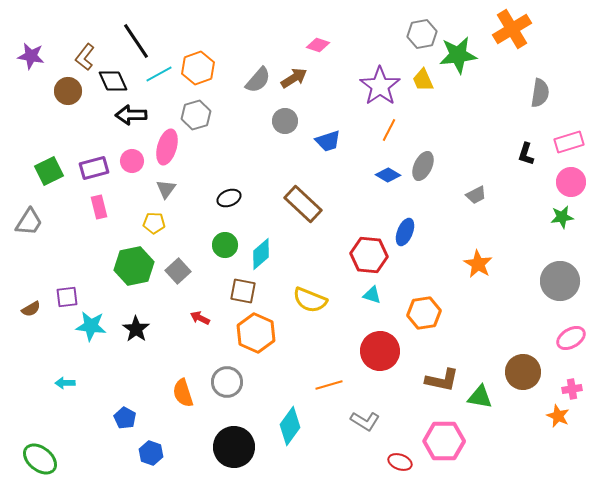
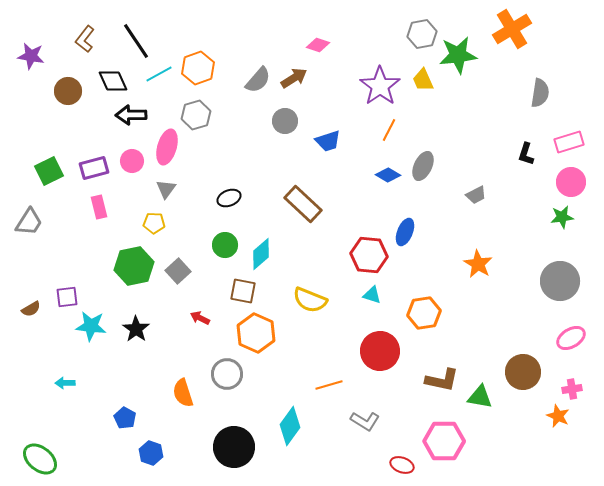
brown L-shape at (85, 57): moved 18 px up
gray circle at (227, 382): moved 8 px up
red ellipse at (400, 462): moved 2 px right, 3 px down
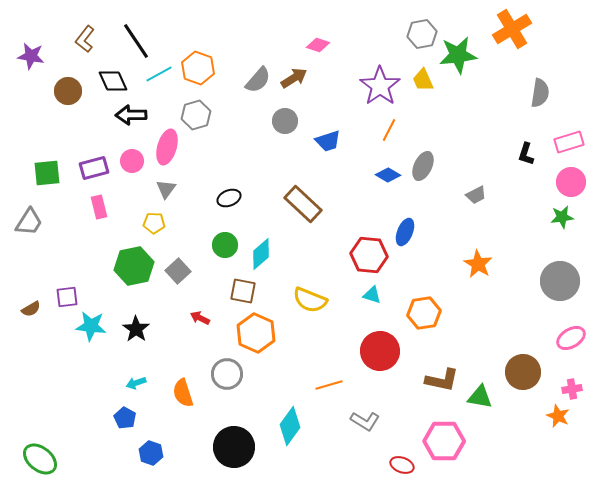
orange hexagon at (198, 68): rotated 20 degrees counterclockwise
green square at (49, 171): moved 2 px left, 2 px down; rotated 20 degrees clockwise
cyan arrow at (65, 383): moved 71 px right; rotated 18 degrees counterclockwise
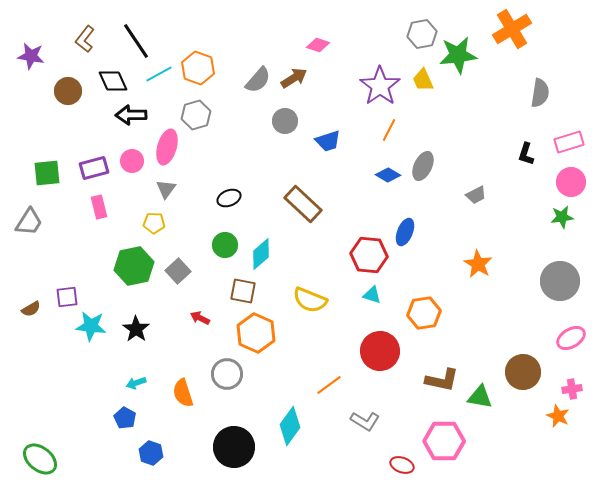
orange line at (329, 385): rotated 20 degrees counterclockwise
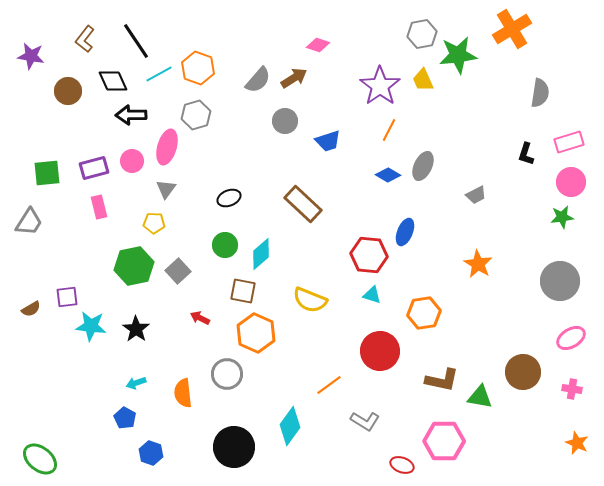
pink cross at (572, 389): rotated 18 degrees clockwise
orange semicircle at (183, 393): rotated 12 degrees clockwise
orange star at (558, 416): moved 19 px right, 27 px down
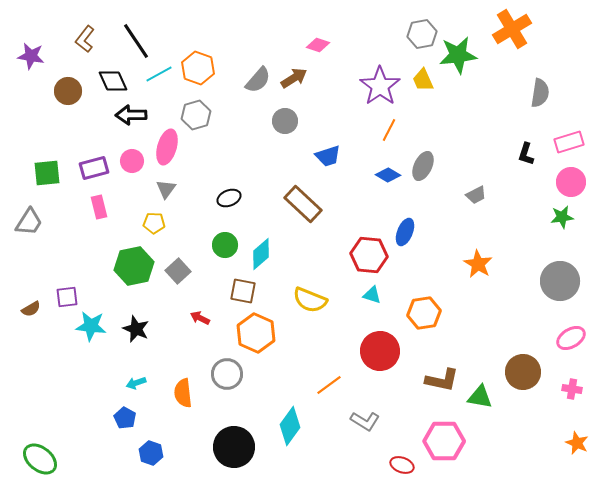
blue trapezoid at (328, 141): moved 15 px down
black star at (136, 329): rotated 12 degrees counterclockwise
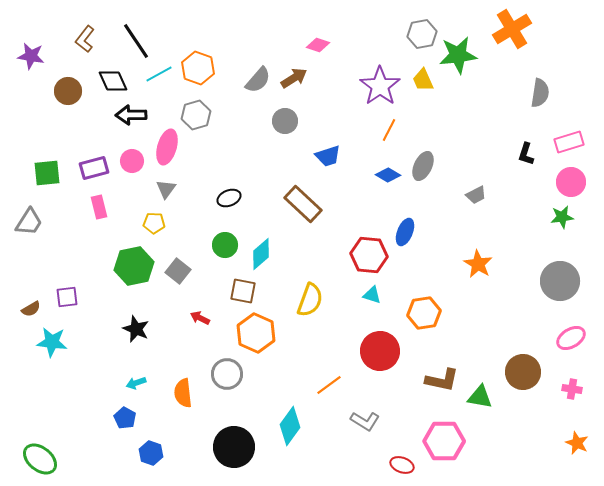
gray square at (178, 271): rotated 10 degrees counterclockwise
yellow semicircle at (310, 300): rotated 92 degrees counterclockwise
cyan star at (91, 326): moved 39 px left, 16 px down
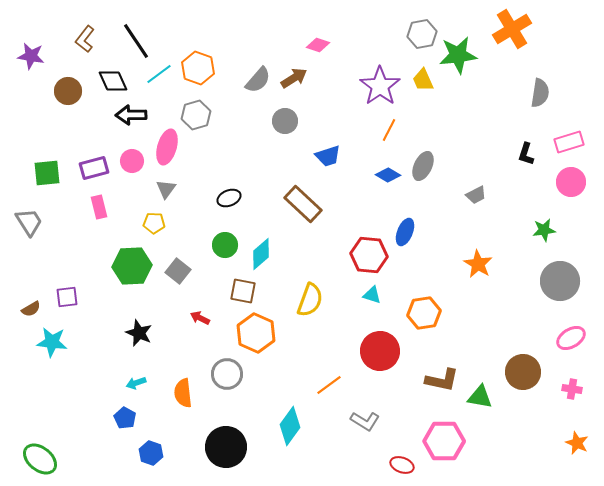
cyan line at (159, 74): rotated 8 degrees counterclockwise
green star at (562, 217): moved 18 px left, 13 px down
gray trapezoid at (29, 222): rotated 64 degrees counterclockwise
green hexagon at (134, 266): moved 2 px left; rotated 9 degrees clockwise
black star at (136, 329): moved 3 px right, 4 px down
black circle at (234, 447): moved 8 px left
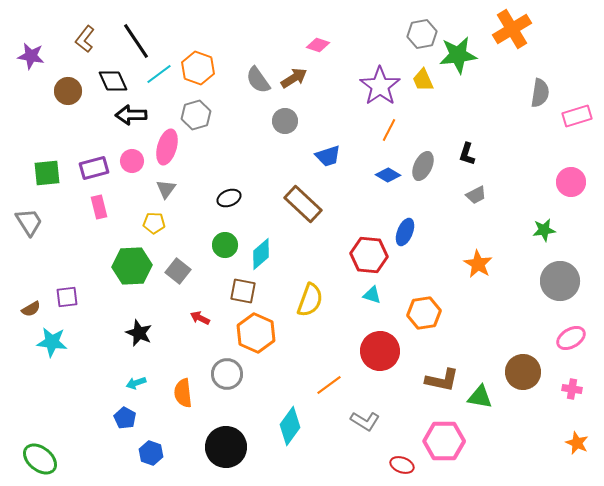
gray semicircle at (258, 80): rotated 104 degrees clockwise
pink rectangle at (569, 142): moved 8 px right, 26 px up
black L-shape at (526, 154): moved 59 px left
